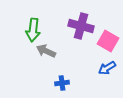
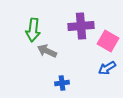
purple cross: rotated 20 degrees counterclockwise
gray arrow: moved 1 px right
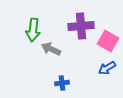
gray arrow: moved 4 px right, 2 px up
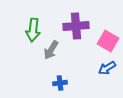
purple cross: moved 5 px left
gray arrow: moved 1 px down; rotated 84 degrees counterclockwise
blue cross: moved 2 px left
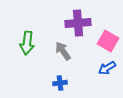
purple cross: moved 2 px right, 3 px up
green arrow: moved 6 px left, 13 px down
gray arrow: moved 12 px right, 1 px down; rotated 114 degrees clockwise
